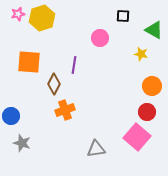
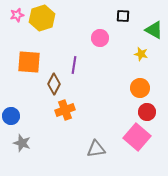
pink star: moved 1 px left, 1 px down
orange circle: moved 12 px left, 2 px down
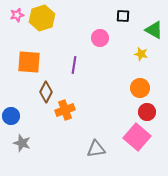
brown diamond: moved 8 px left, 8 px down
